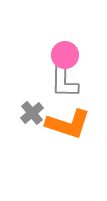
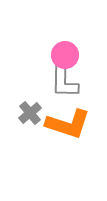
gray cross: moved 2 px left
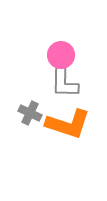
pink circle: moved 4 px left
gray cross: rotated 25 degrees counterclockwise
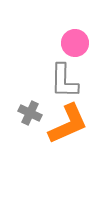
pink circle: moved 14 px right, 12 px up
orange L-shape: rotated 42 degrees counterclockwise
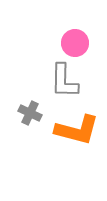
orange L-shape: moved 9 px right, 6 px down; rotated 39 degrees clockwise
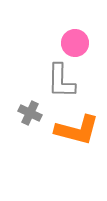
gray L-shape: moved 3 px left
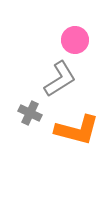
pink circle: moved 3 px up
gray L-shape: moved 1 px left, 2 px up; rotated 123 degrees counterclockwise
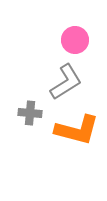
gray L-shape: moved 6 px right, 3 px down
gray cross: rotated 20 degrees counterclockwise
